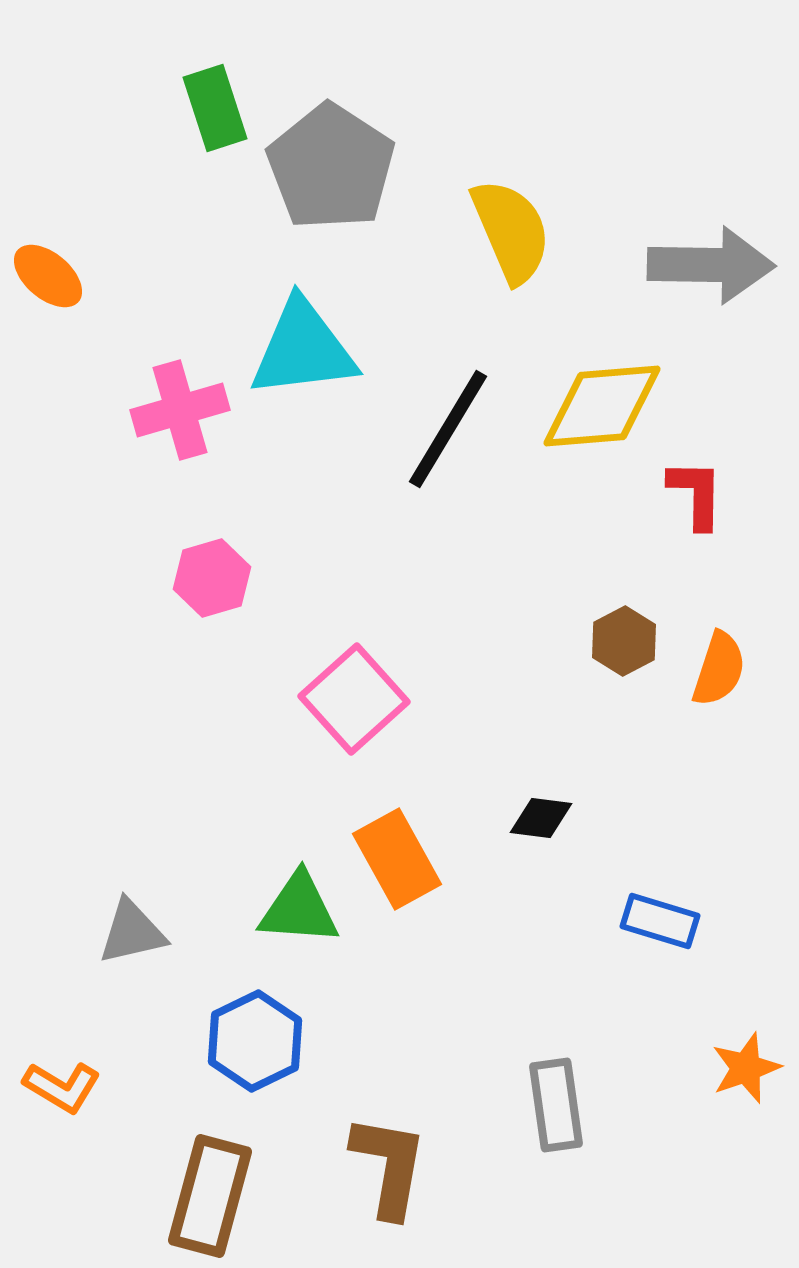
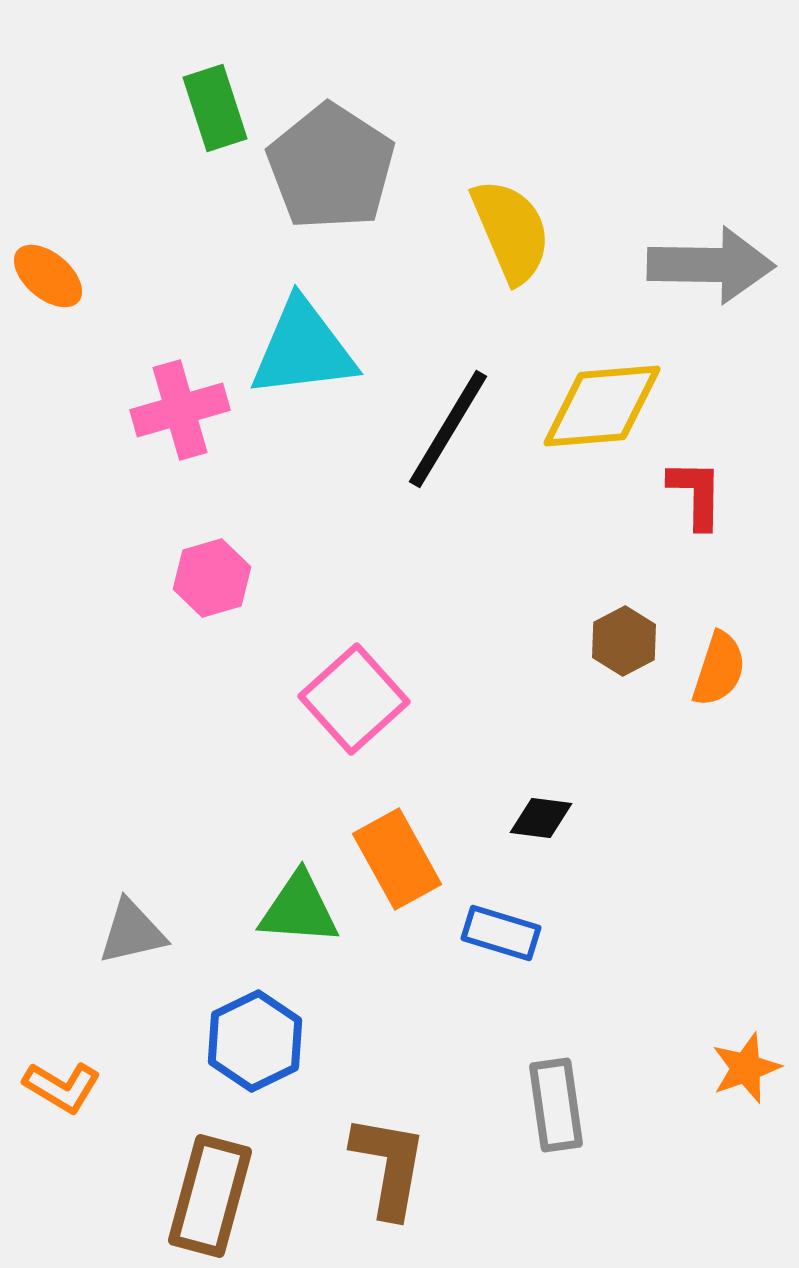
blue rectangle: moved 159 px left, 12 px down
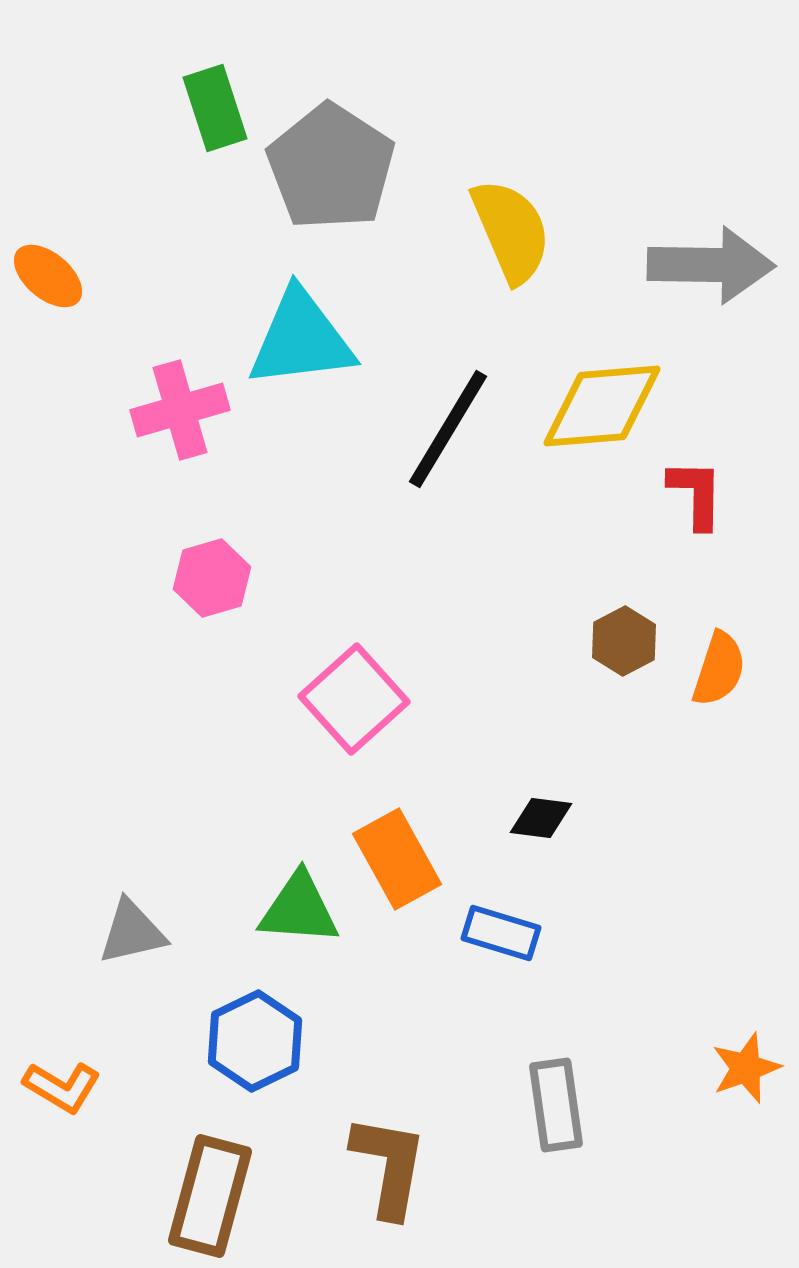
cyan triangle: moved 2 px left, 10 px up
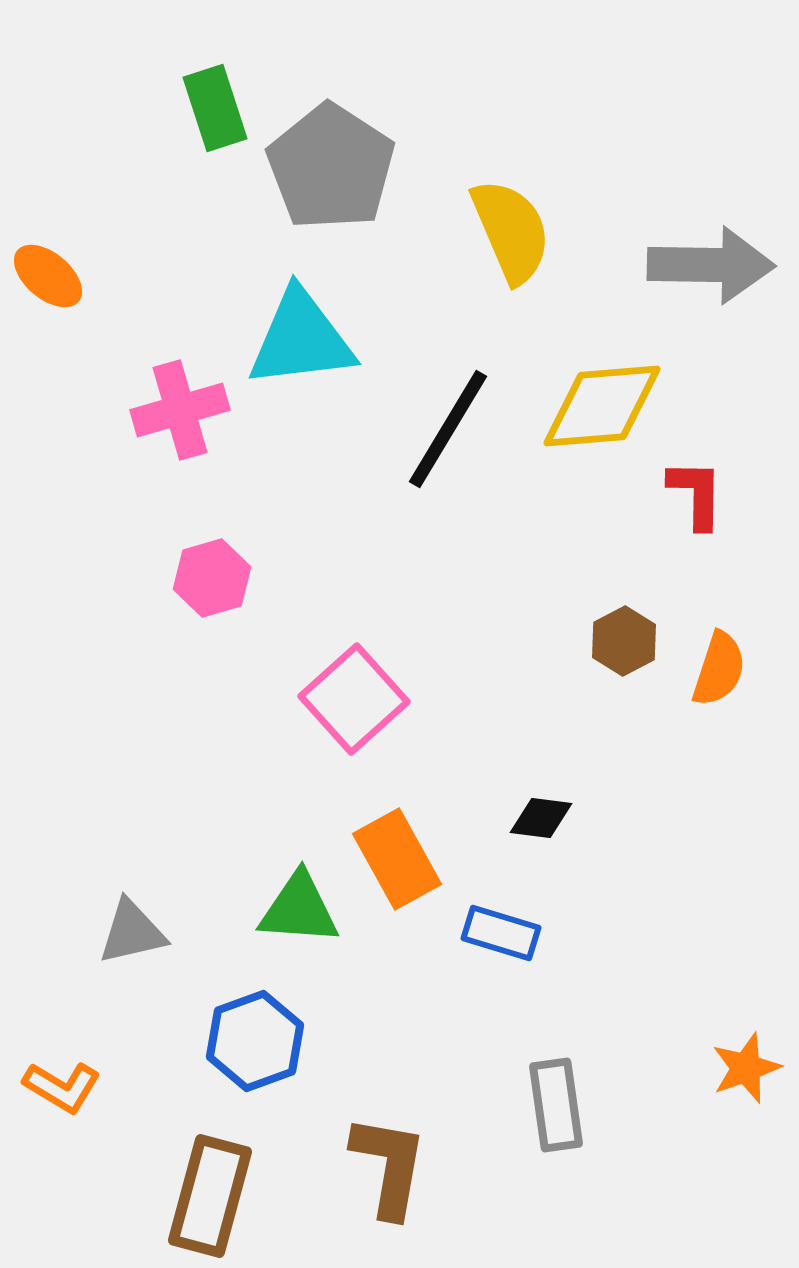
blue hexagon: rotated 6 degrees clockwise
